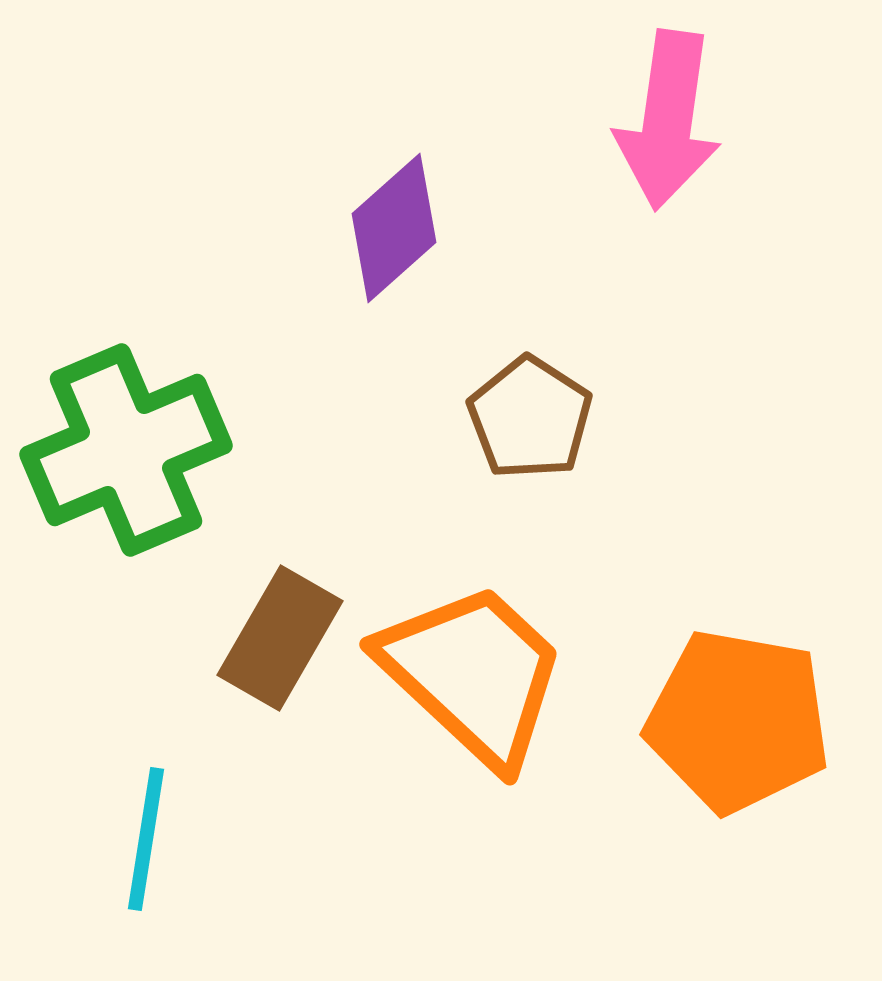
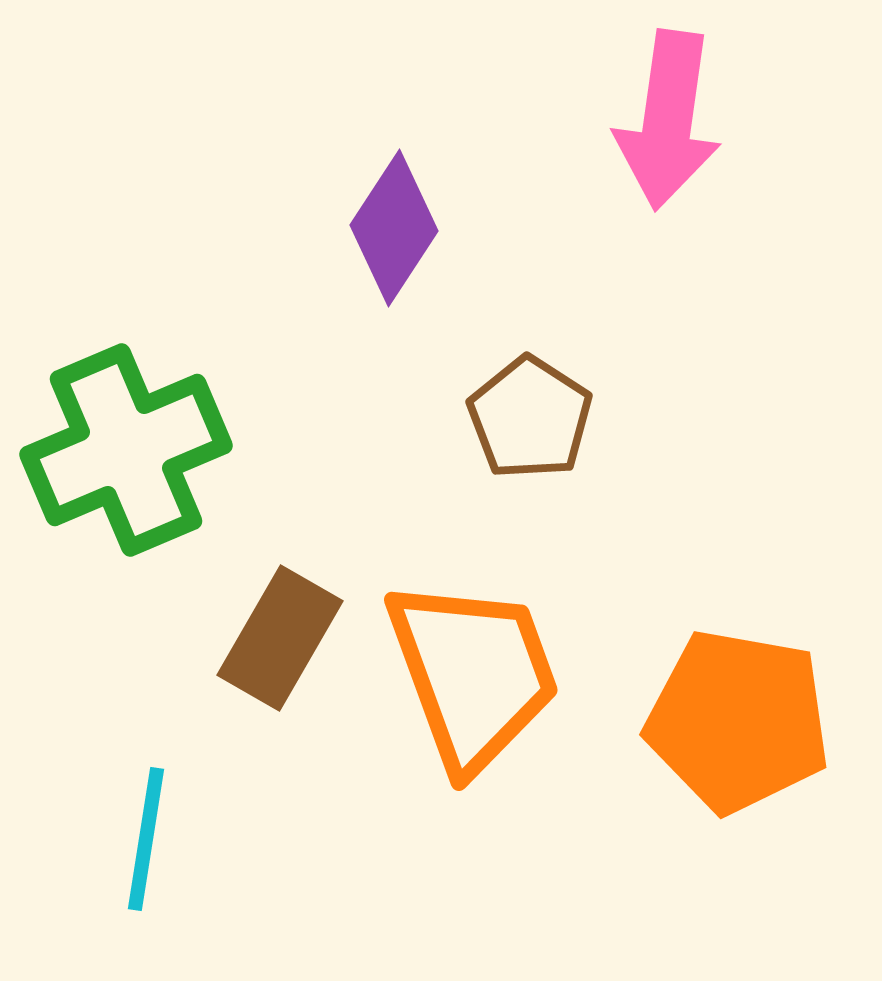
purple diamond: rotated 15 degrees counterclockwise
orange trapezoid: rotated 27 degrees clockwise
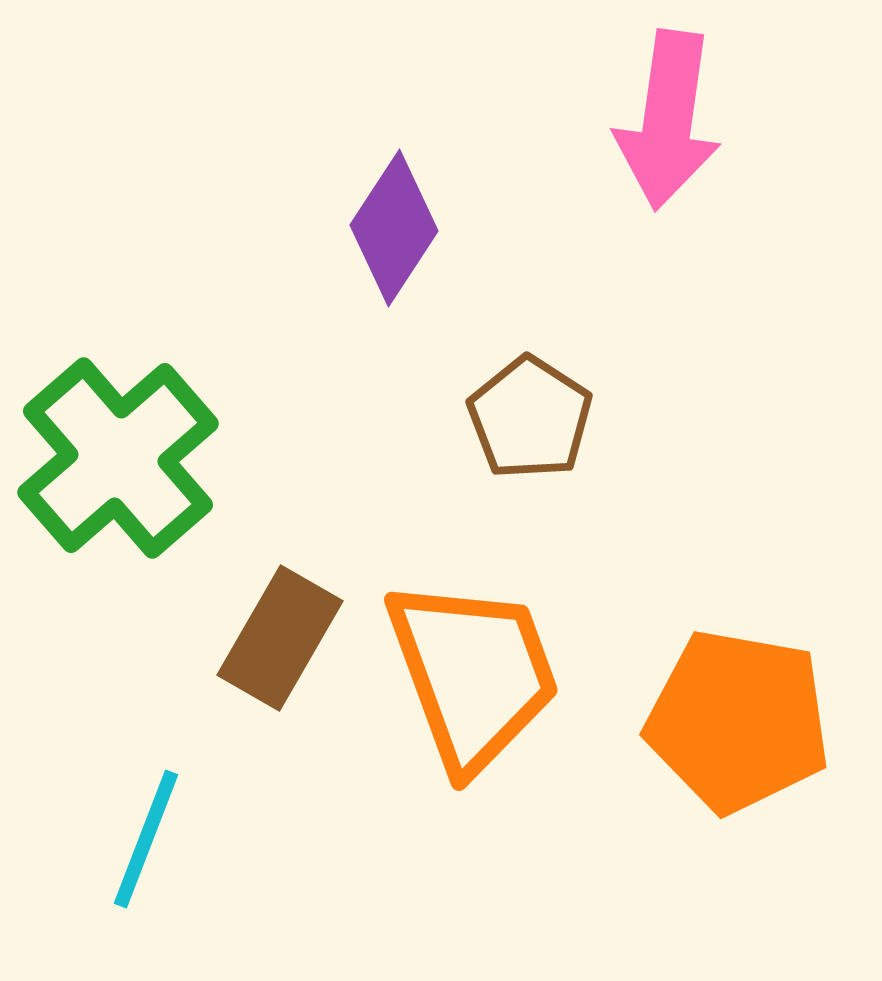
green cross: moved 8 px left, 8 px down; rotated 18 degrees counterclockwise
cyan line: rotated 12 degrees clockwise
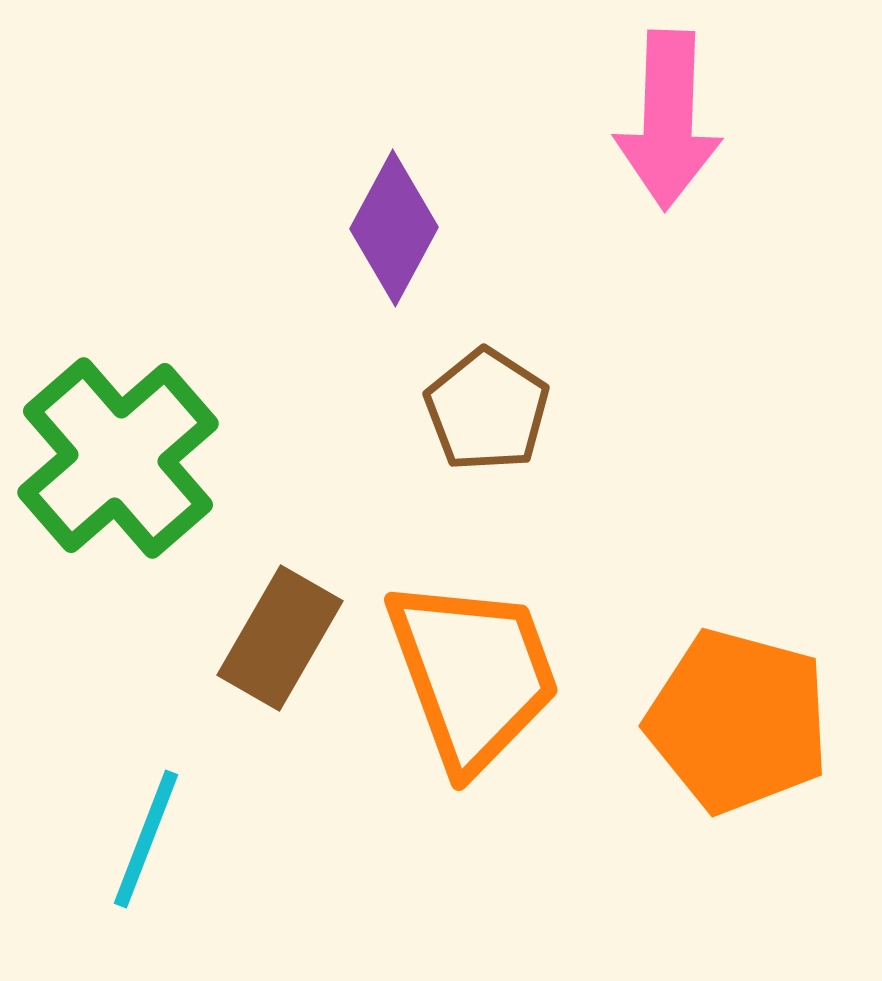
pink arrow: rotated 6 degrees counterclockwise
purple diamond: rotated 5 degrees counterclockwise
brown pentagon: moved 43 px left, 8 px up
orange pentagon: rotated 5 degrees clockwise
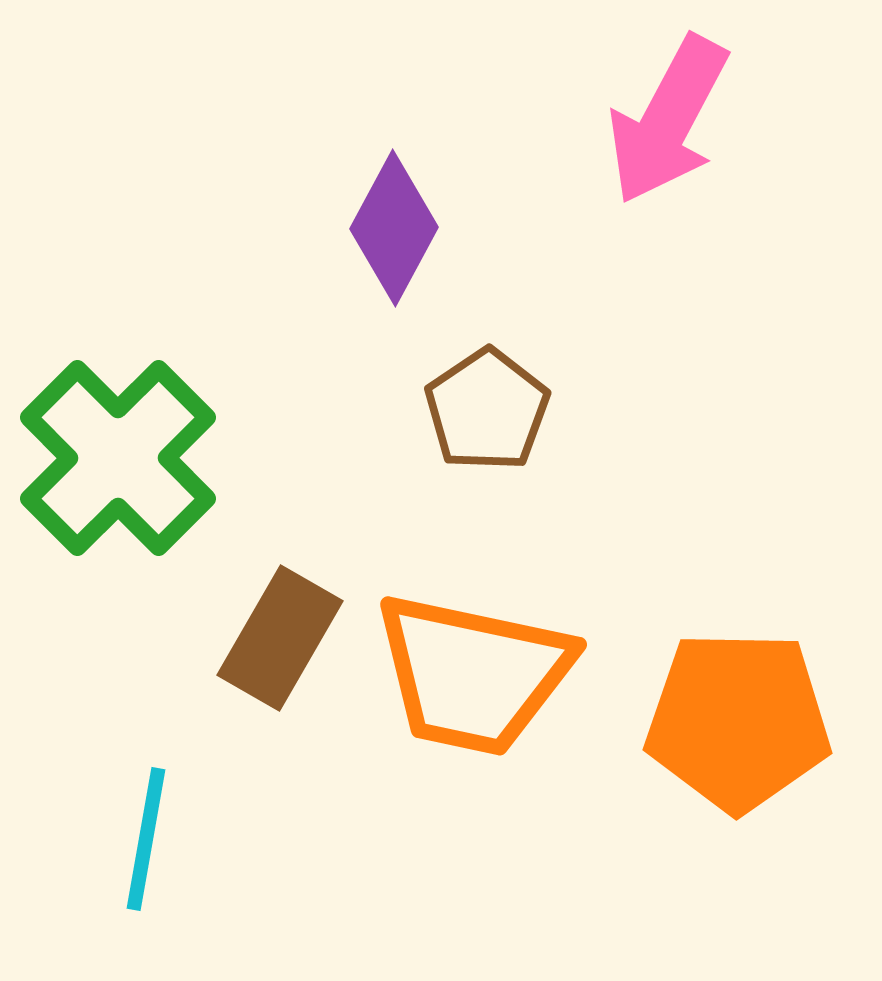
pink arrow: rotated 26 degrees clockwise
brown pentagon: rotated 5 degrees clockwise
green cross: rotated 4 degrees counterclockwise
orange trapezoid: rotated 122 degrees clockwise
orange pentagon: rotated 14 degrees counterclockwise
cyan line: rotated 11 degrees counterclockwise
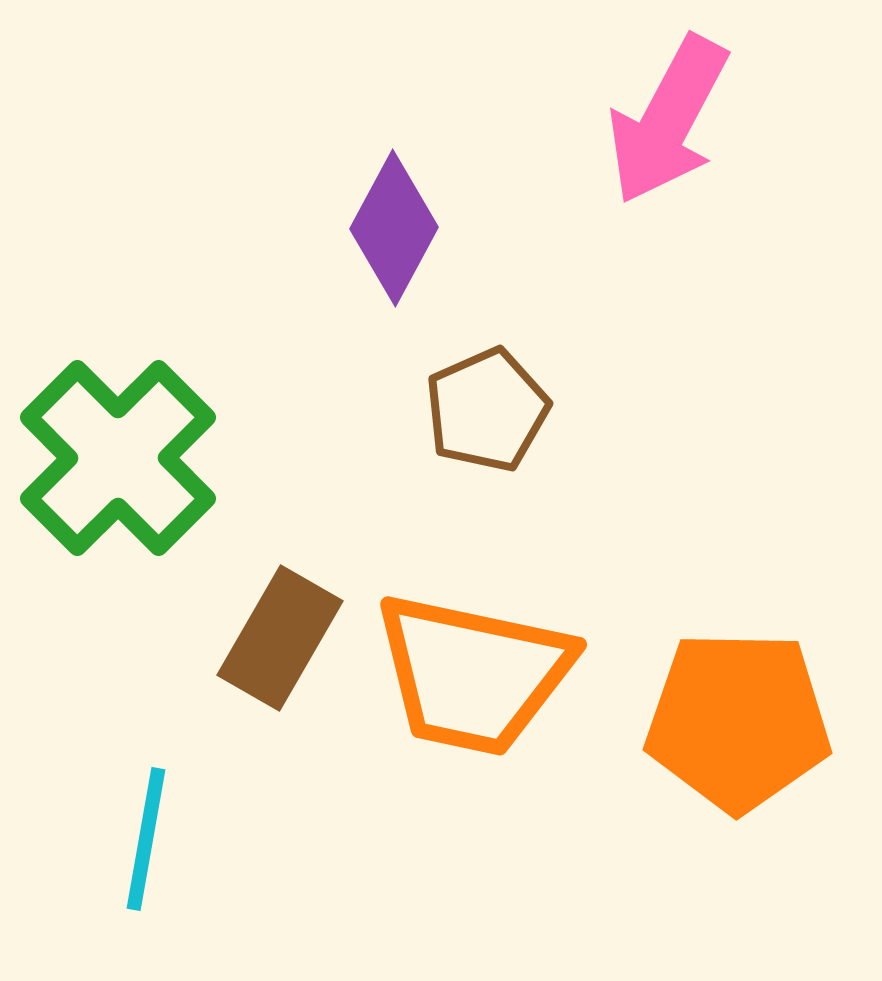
brown pentagon: rotated 10 degrees clockwise
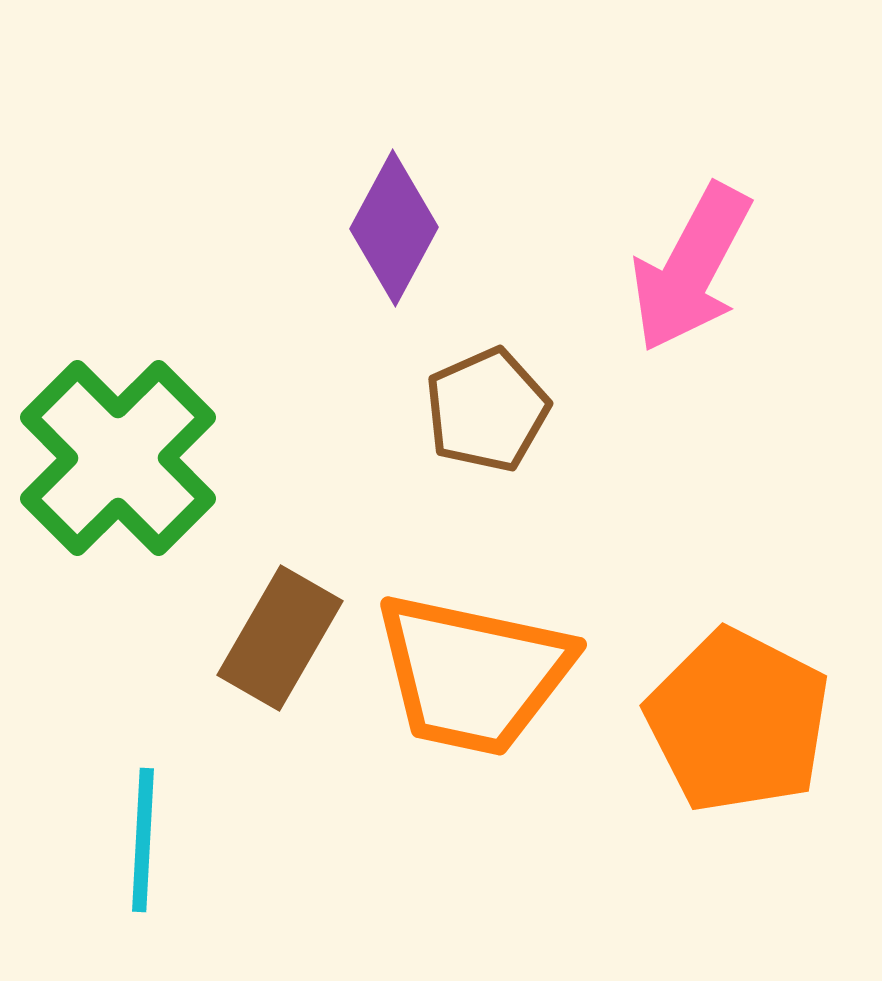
pink arrow: moved 23 px right, 148 px down
orange pentagon: rotated 26 degrees clockwise
cyan line: moved 3 px left, 1 px down; rotated 7 degrees counterclockwise
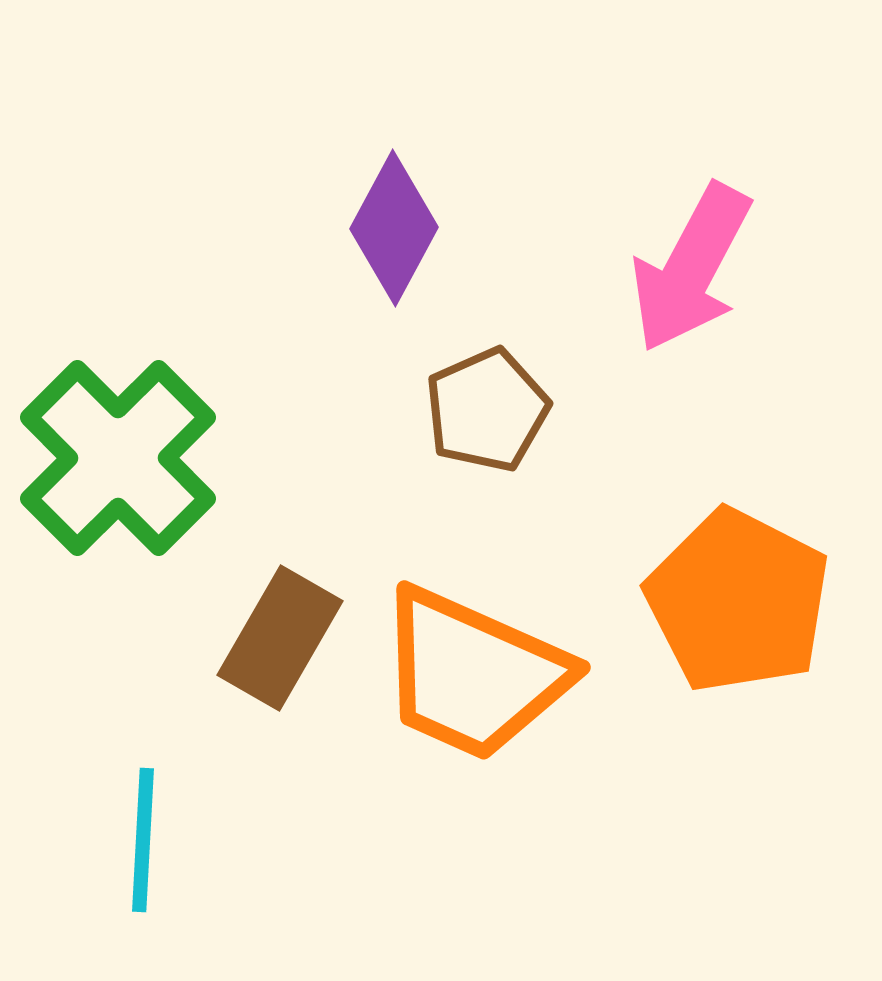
orange trapezoid: rotated 12 degrees clockwise
orange pentagon: moved 120 px up
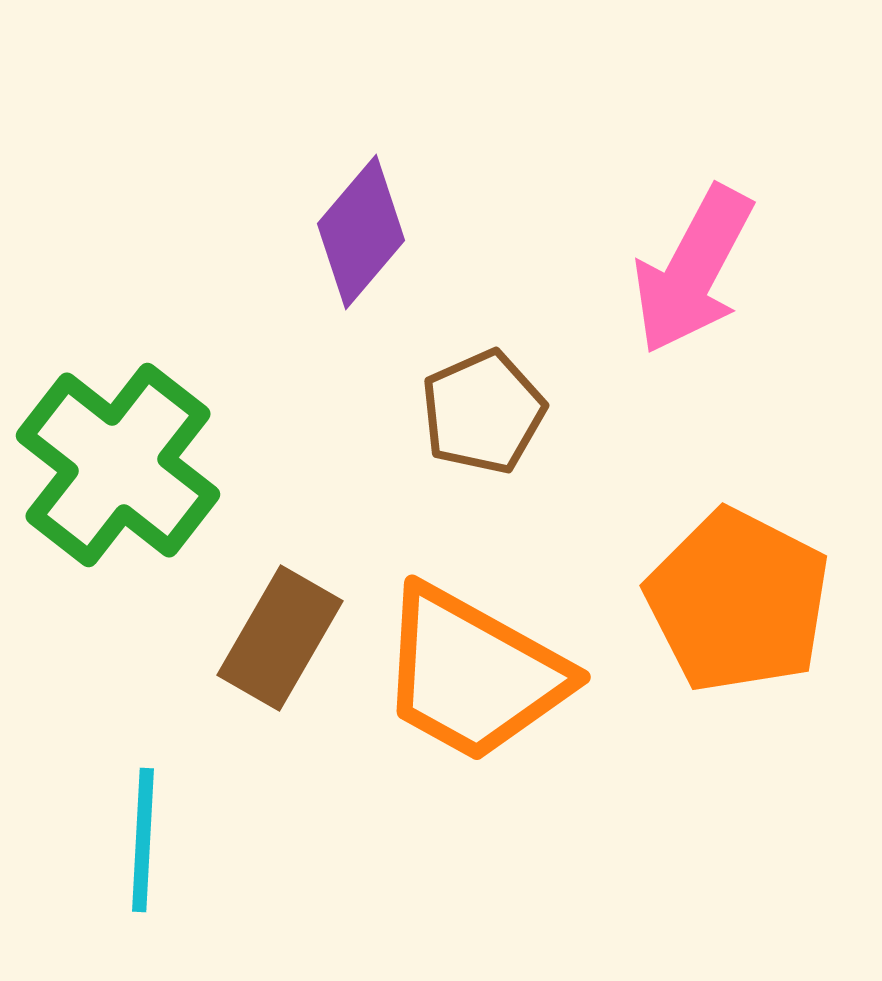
purple diamond: moved 33 px left, 4 px down; rotated 12 degrees clockwise
pink arrow: moved 2 px right, 2 px down
brown pentagon: moved 4 px left, 2 px down
green cross: moved 7 px down; rotated 7 degrees counterclockwise
orange trapezoid: rotated 5 degrees clockwise
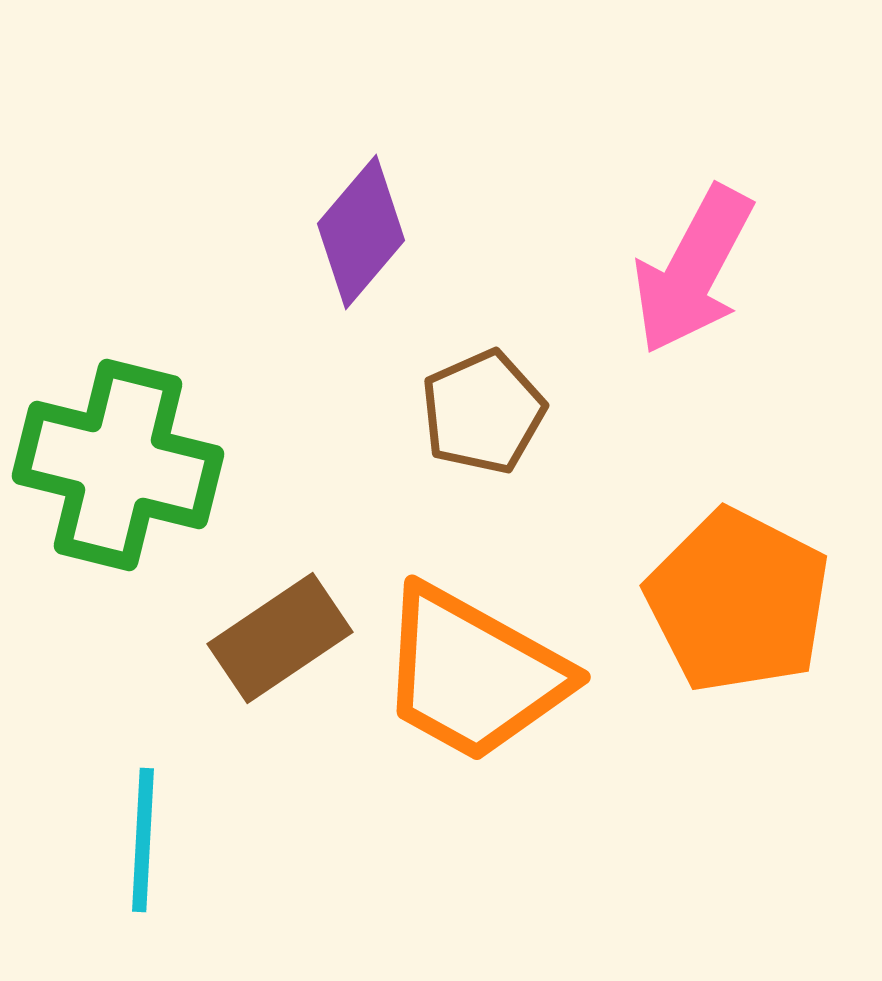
green cross: rotated 24 degrees counterclockwise
brown rectangle: rotated 26 degrees clockwise
